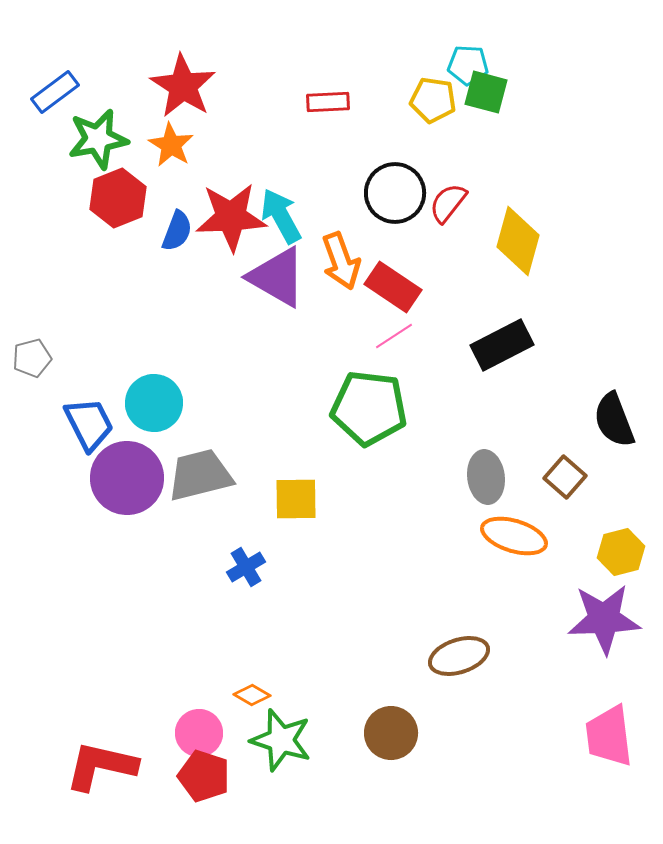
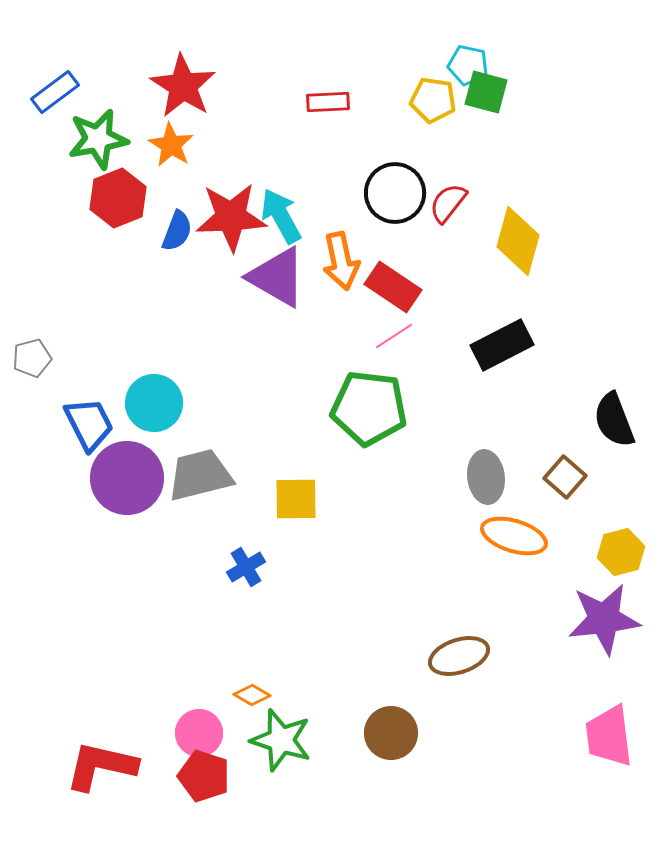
cyan pentagon at (468, 65): rotated 9 degrees clockwise
orange arrow at (341, 261): rotated 8 degrees clockwise
purple star at (604, 619): rotated 4 degrees counterclockwise
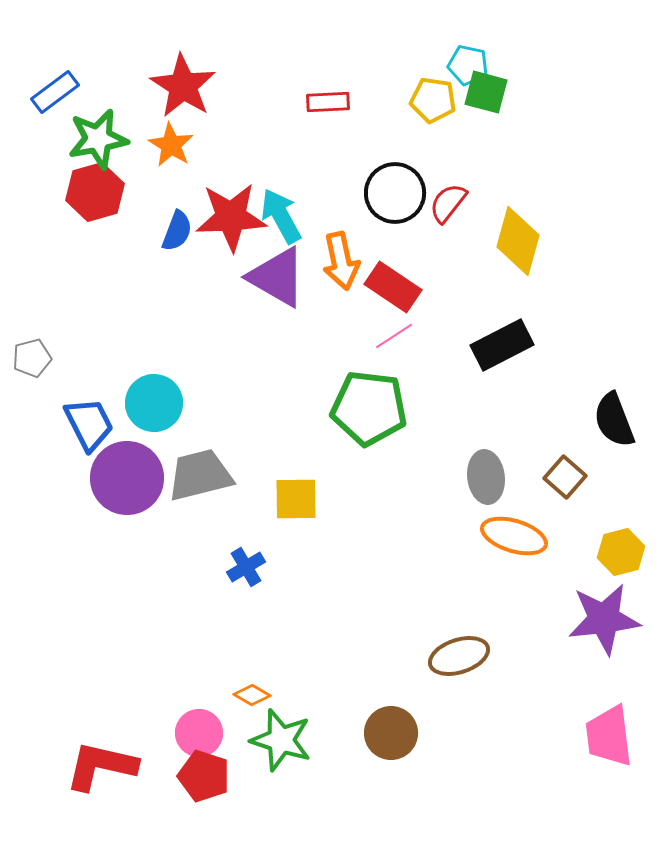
red hexagon at (118, 198): moved 23 px left, 6 px up; rotated 6 degrees clockwise
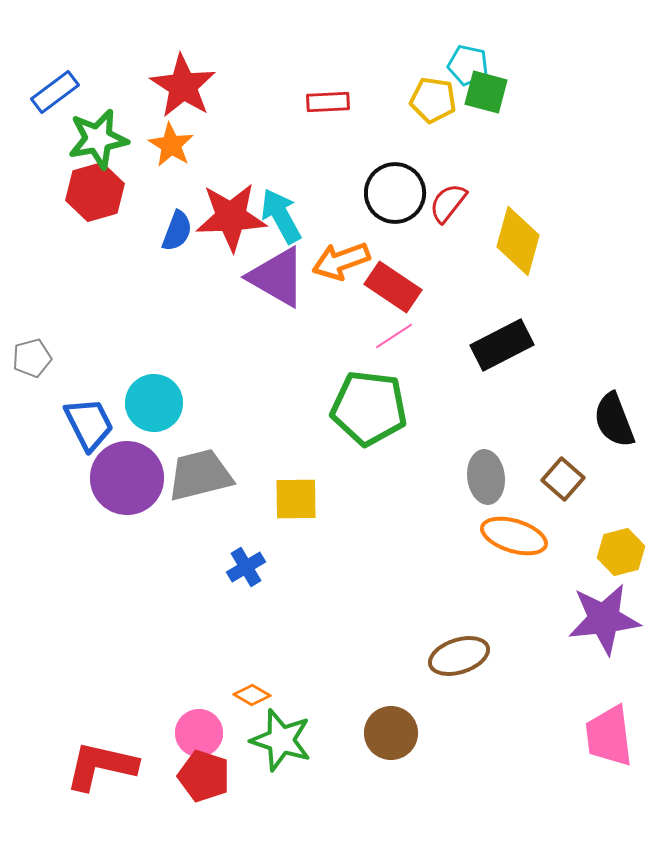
orange arrow at (341, 261): rotated 82 degrees clockwise
brown square at (565, 477): moved 2 px left, 2 px down
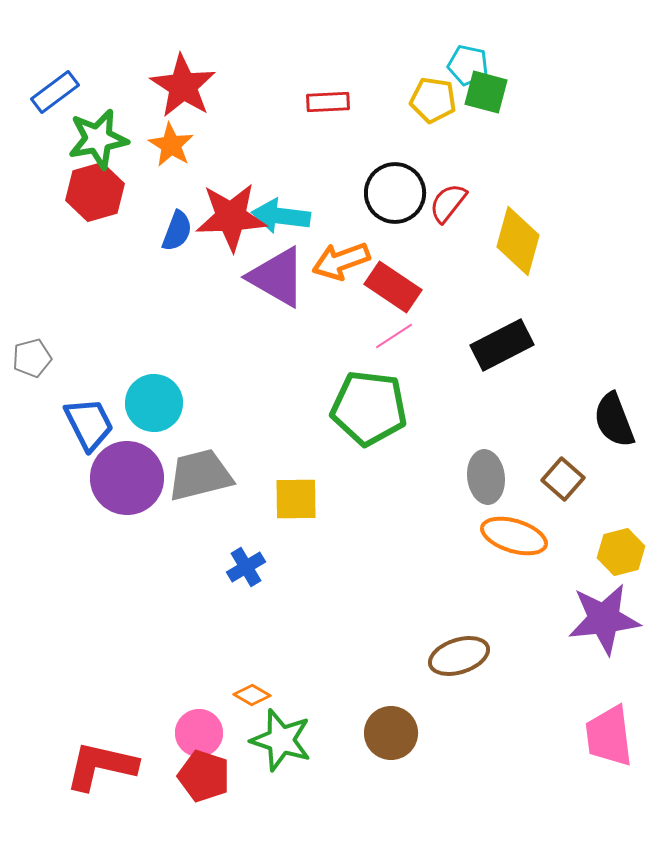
cyan arrow at (281, 216): rotated 54 degrees counterclockwise
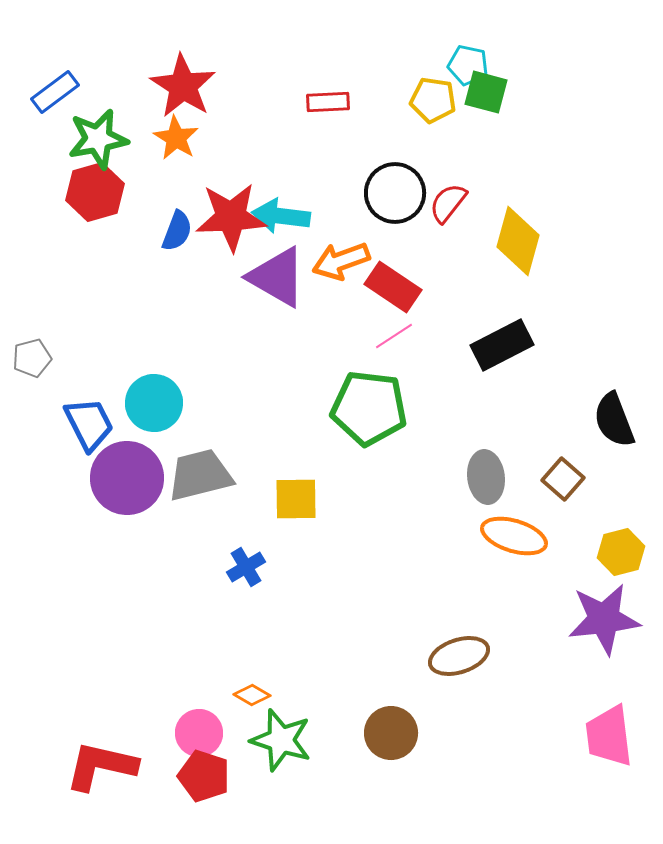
orange star at (171, 145): moved 5 px right, 7 px up
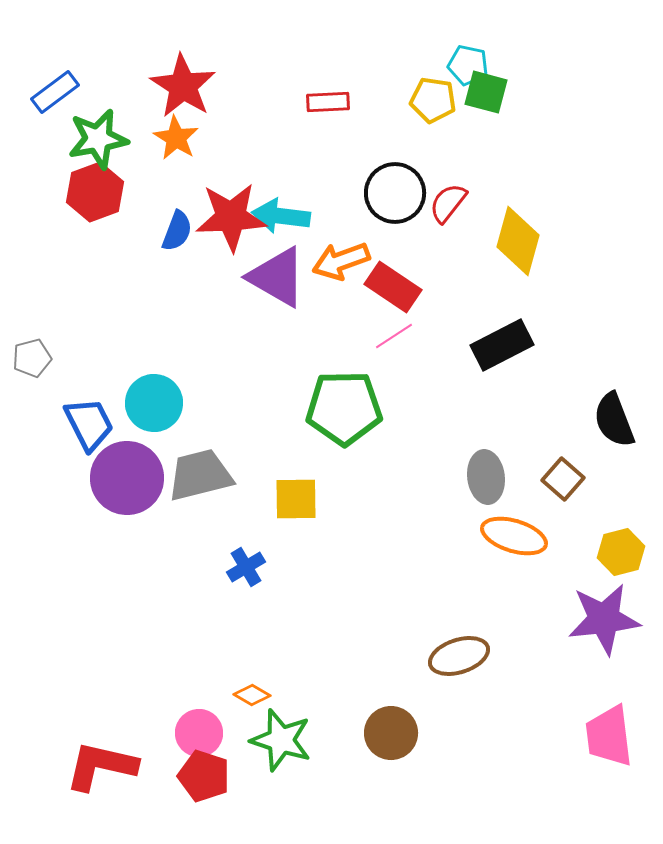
red hexagon at (95, 192): rotated 4 degrees counterclockwise
green pentagon at (369, 408): moved 25 px left; rotated 8 degrees counterclockwise
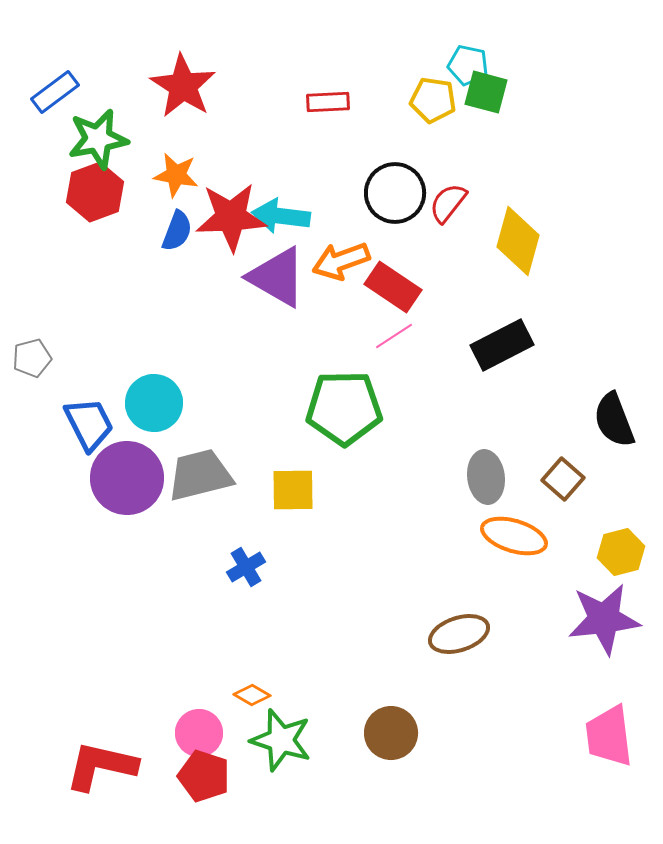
orange star at (176, 138): moved 37 px down; rotated 21 degrees counterclockwise
yellow square at (296, 499): moved 3 px left, 9 px up
brown ellipse at (459, 656): moved 22 px up
